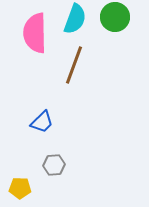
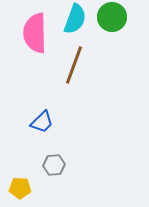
green circle: moved 3 px left
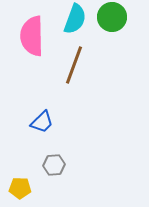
pink semicircle: moved 3 px left, 3 px down
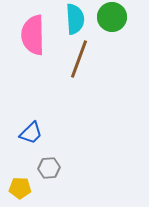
cyan semicircle: rotated 24 degrees counterclockwise
pink semicircle: moved 1 px right, 1 px up
brown line: moved 5 px right, 6 px up
blue trapezoid: moved 11 px left, 11 px down
gray hexagon: moved 5 px left, 3 px down
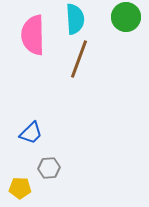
green circle: moved 14 px right
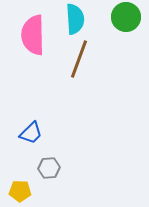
yellow pentagon: moved 3 px down
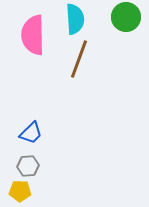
gray hexagon: moved 21 px left, 2 px up
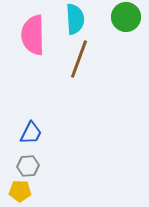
blue trapezoid: rotated 20 degrees counterclockwise
